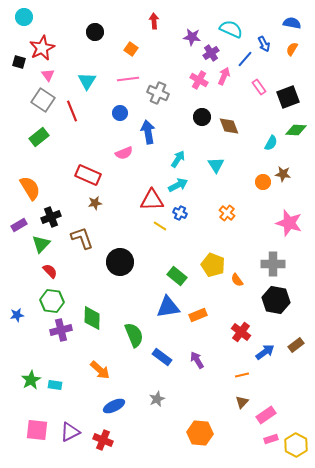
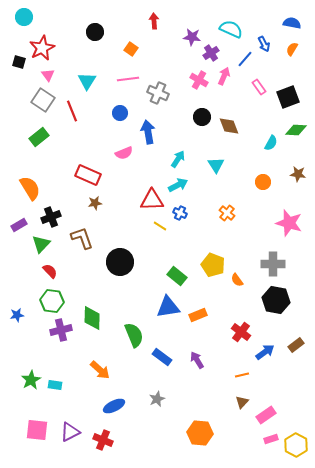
brown star at (283, 174): moved 15 px right
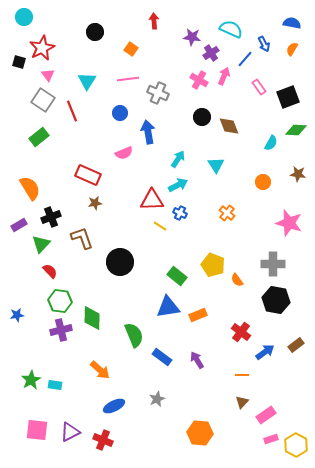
green hexagon at (52, 301): moved 8 px right
orange line at (242, 375): rotated 16 degrees clockwise
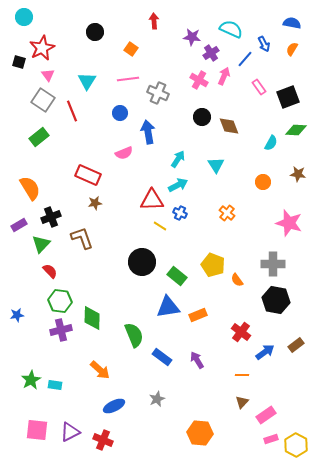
black circle at (120, 262): moved 22 px right
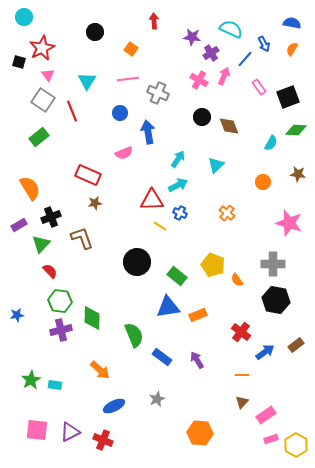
cyan triangle at (216, 165): rotated 18 degrees clockwise
black circle at (142, 262): moved 5 px left
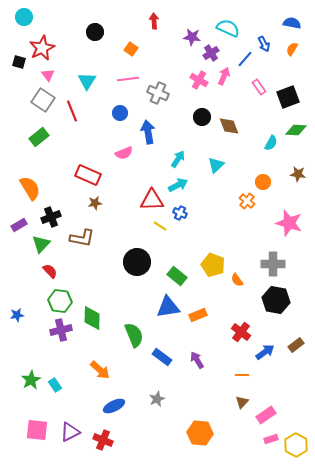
cyan semicircle at (231, 29): moved 3 px left, 1 px up
orange cross at (227, 213): moved 20 px right, 12 px up
brown L-shape at (82, 238): rotated 120 degrees clockwise
cyan rectangle at (55, 385): rotated 48 degrees clockwise
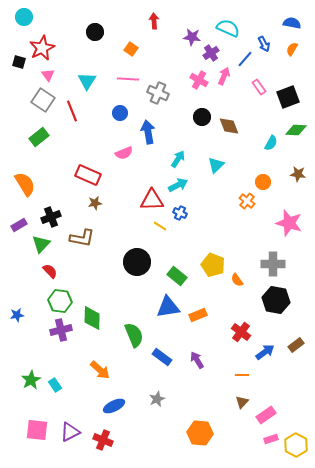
pink line at (128, 79): rotated 10 degrees clockwise
orange semicircle at (30, 188): moved 5 px left, 4 px up
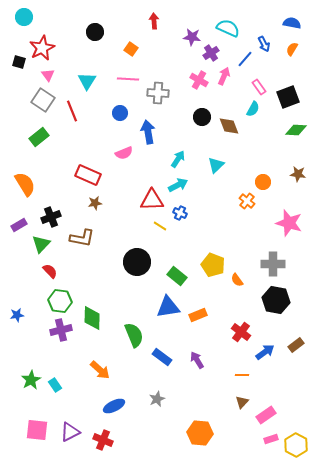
gray cross at (158, 93): rotated 20 degrees counterclockwise
cyan semicircle at (271, 143): moved 18 px left, 34 px up
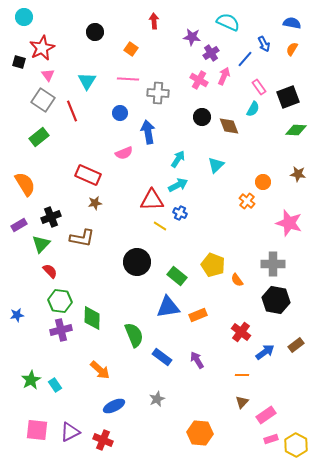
cyan semicircle at (228, 28): moved 6 px up
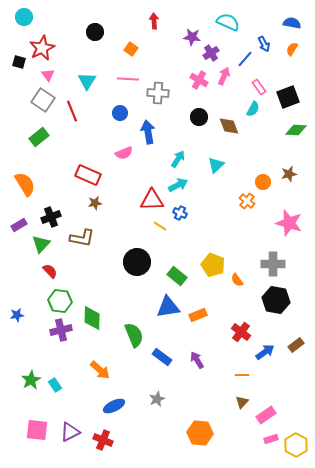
black circle at (202, 117): moved 3 px left
brown star at (298, 174): moved 9 px left; rotated 21 degrees counterclockwise
